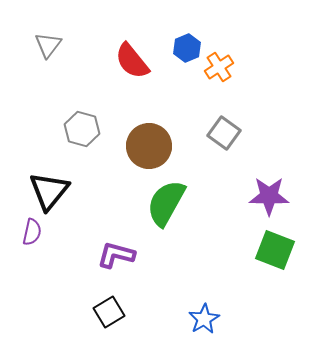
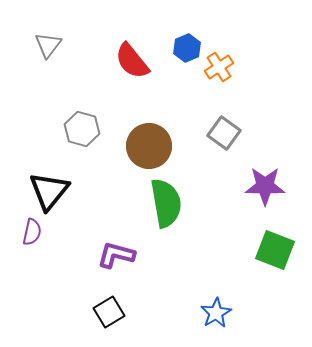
purple star: moved 4 px left, 10 px up
green semicircle: rotated 141 degrees clockwise
blue star: moved 12 px right, 6 px up
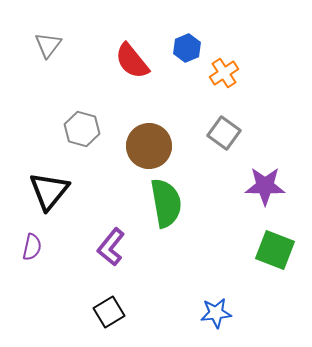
orange cross: moved 5 px right, 6 px down
purple semicircle: moved 15 px down
purple L-shape: moved 5 px left, 8 px up; rotated 66 degrees counterclockwise
blue star: rotated 24 degrees clockwise
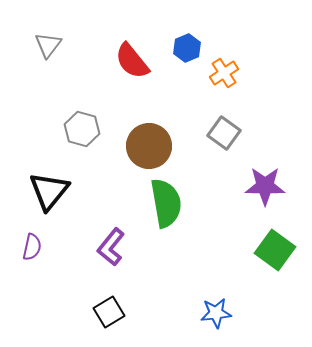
green square: rotated 15 degrees clockwise
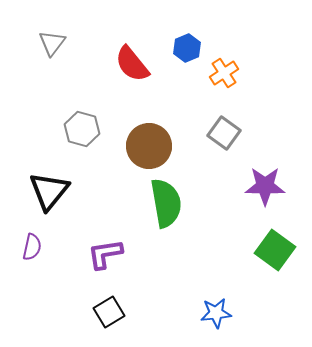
gray triangle: moved 4 px right, 2 px up
red semicircle: moved 3 px down
purple L-shape: moved 6 px left, 7 px down; rotated 42 degrees clockwise
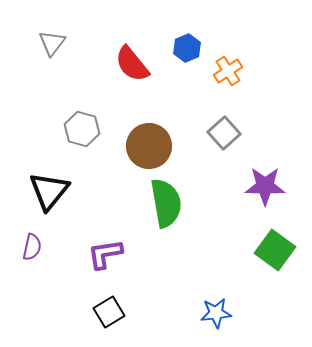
orange cross: moved 4 px right, 2 px up
gray square: rotated 12 degrees clockwise
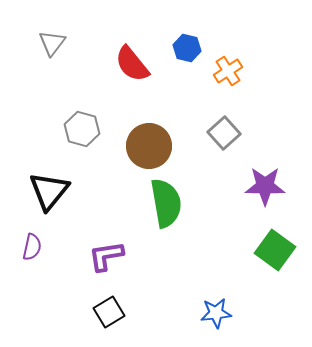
blue hexagon: rotated 24 degrees counterclockwise
purple L-shape: moved 1 px right, 2 px down
